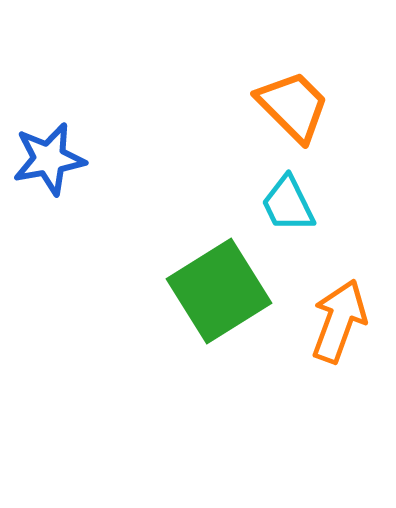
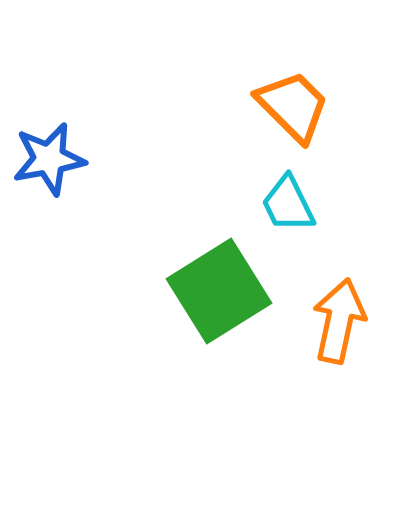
orange arrow: rotated 8 degrees counterclockwise
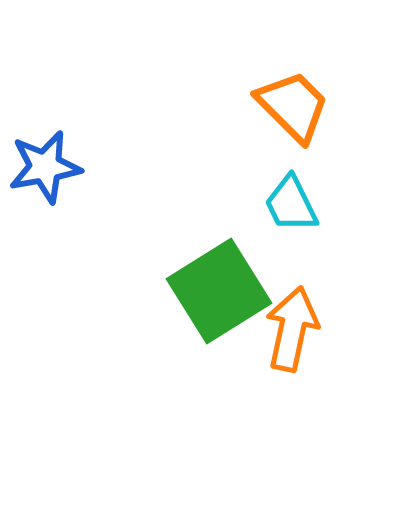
blue star: moved 4 px left, 8 px down
cyan trapezoid: moved 3 px right
orange arrow: moved 47 px left, 8 px down
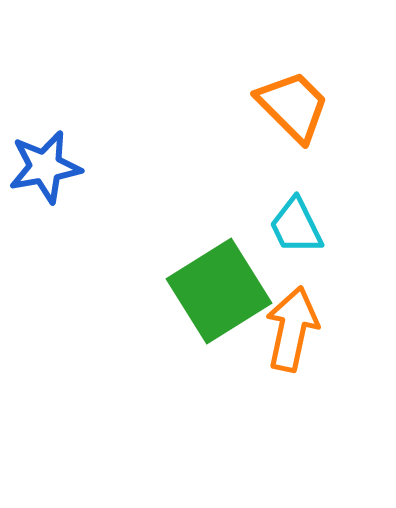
cyan trapezoid: moved 5 px right, 22 px down
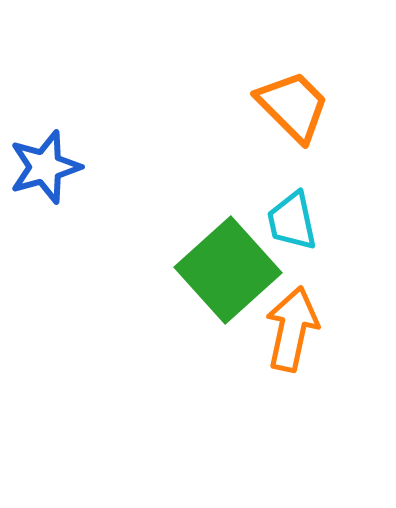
blue star: rotated 6 degrees counterclockwise
cyan trapezoid: moved 4 px left, 5 px up; rotated 14 degrees clockwise
green square: moved 9 px right, 21 px up; rotated 10 degrees counterclockwise
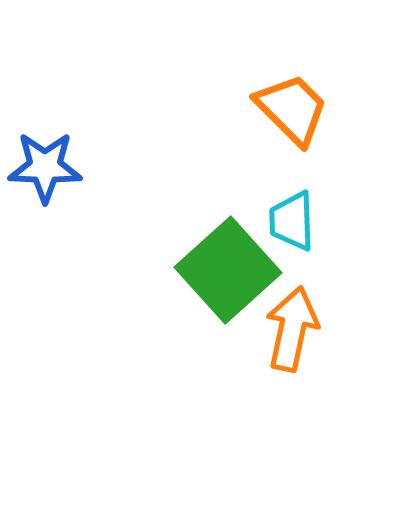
orange trapezoid: moved 1 px left, 3 px down
blue star: rotated 18 degrees clockwise
cyan trapezoid: rotated 10 degrees clockwise
